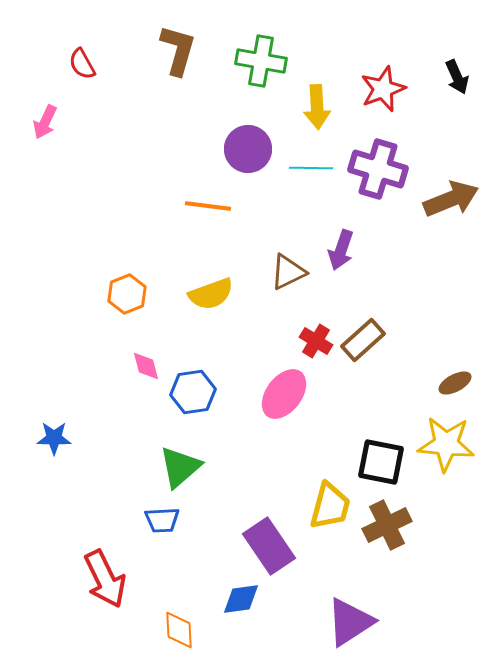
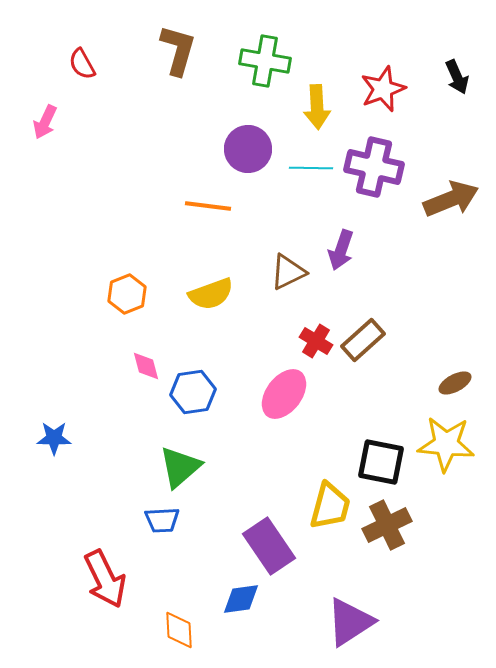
green cross: moved 4 px right
purple cross: moved 4 px left, 2 px up; rotated 4 degrees counterclockwise
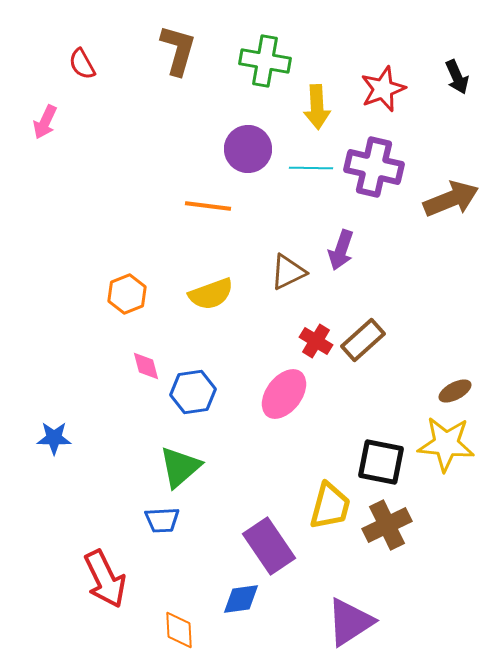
brown ellipse: moved 8 px down
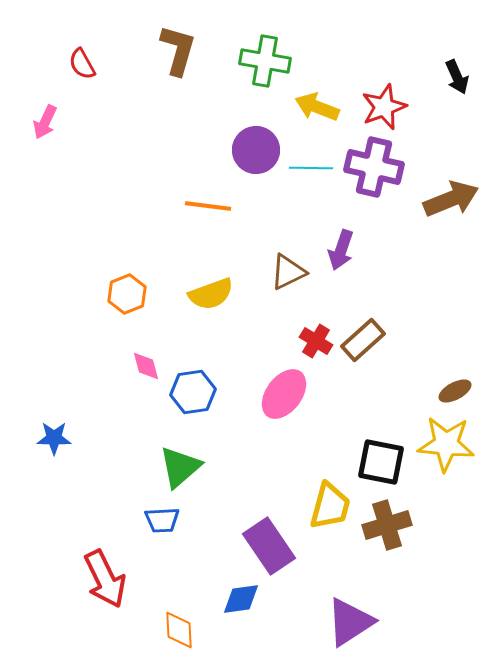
red star: moved 1 px right, 18 px down
yellow arrow: rotated 114 degrees clockwise
purple circle: moved 8 px right, 1 px down
brown cross: rotated 9 degrees clockwise
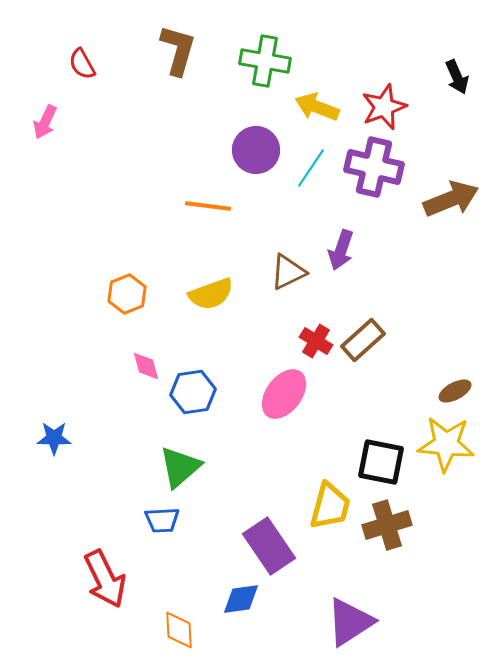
cyan line: rotated 57 degrees counterclockwise
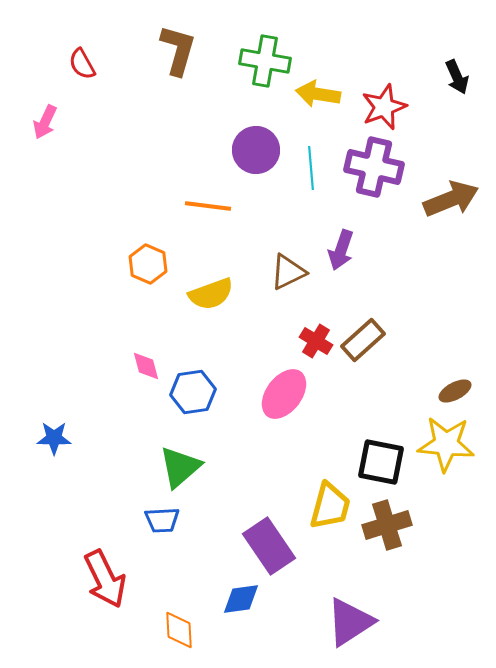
yellow arrow: moved 1 px right, 13 px up; rotated 12 degrees counterclockwise
cyan line: rotated 39 degrees counterclockwise
orange hexagon: moved 21 px right, 30 px up; rotated 15 degrees counterclockwise
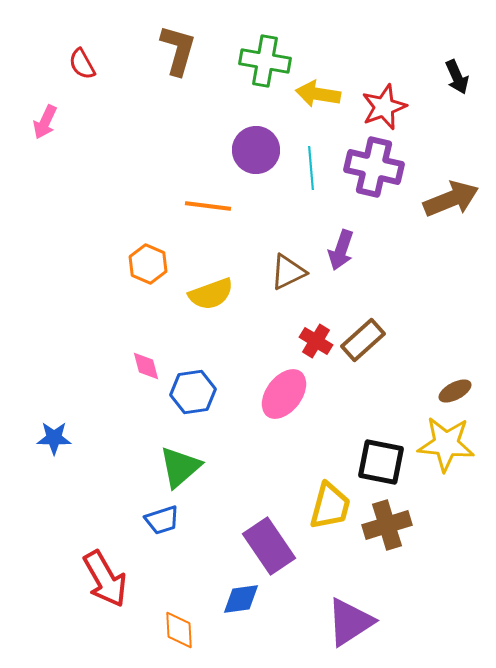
blue trapezoid: rotated 15 degrees counterclockwise
red arrow: rotated 4 degrees counterclockwise
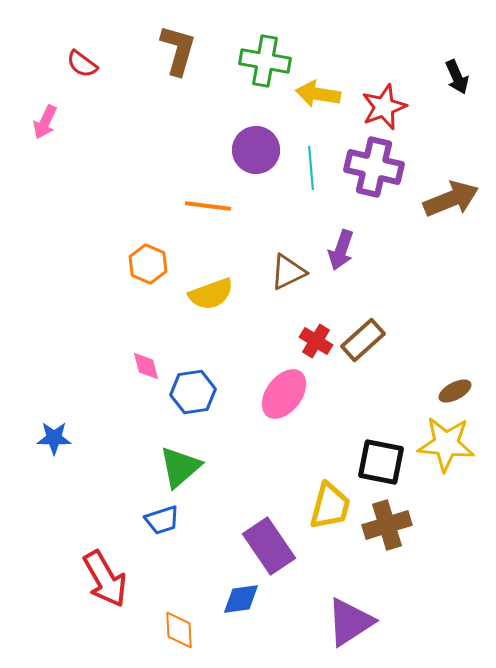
red semicircle: rotated 24 degrees counterclockwise
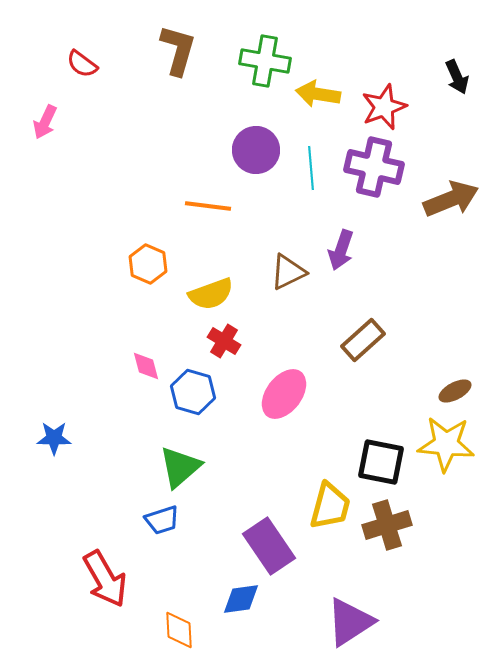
red cross: moved 92 px left
blue hexagon: rotated 24 degrees clockwise
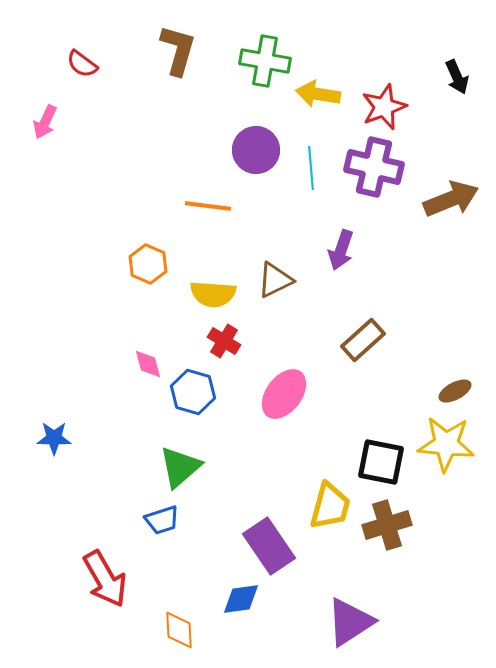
brown triangle: moved 13 px left, 8 px down
yellow semicircle: moved 2 px right; rotated 24 degrees clockwise
pink diamond: moved 2 px right, 2 px up
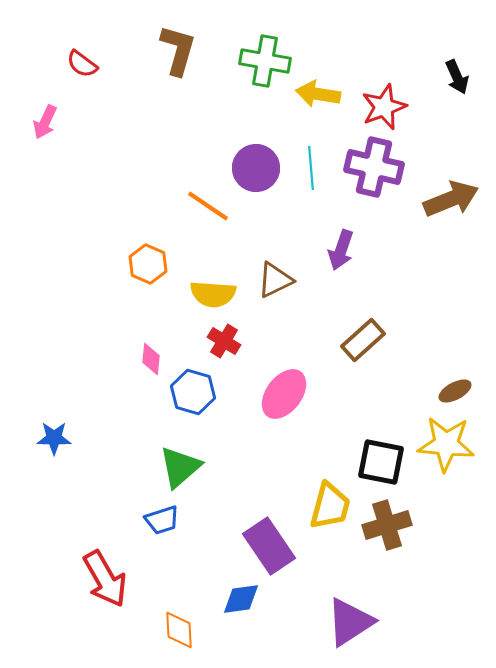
purple circle: moved 18 px down
orange line: rotated 27 degrees clockwise
pink diamond: moved 3 px right, 5 px up; rotated 20 degrees clockwise
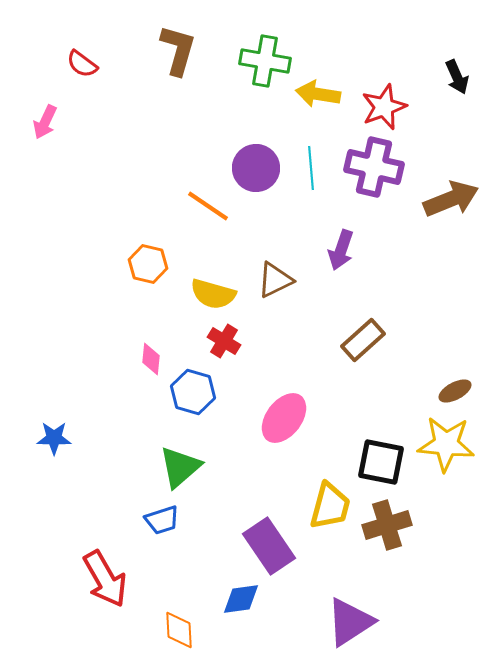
orange hexagon: rotated 9 degrees counterclockwise
yellow semicircle: rotated 12 degrees clockwise
pink ellipse: moved 24 px down
